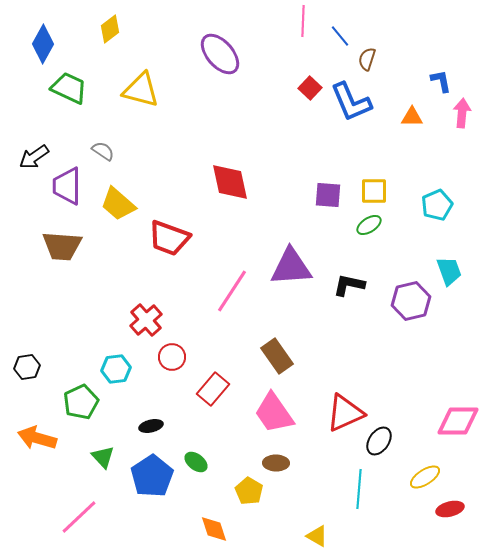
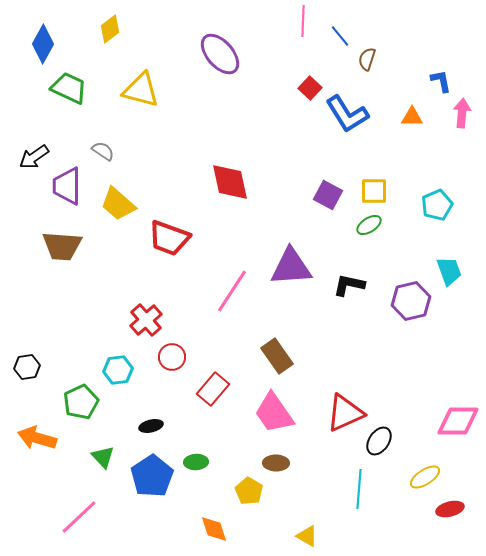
blue L-shape at (351, 102): moved 4 px left, 12 px down; rotated 9 degrees counterclockwise
purple square at (328, 195): rotated 24 degrees clockwise
cyan hexagon at (116, 369): moved 2 px right, 1 px down
green ellipse at (196, 462): rotated 40 degrees counterclockwise
yellow triangle at (317, 536): moved 10 px left
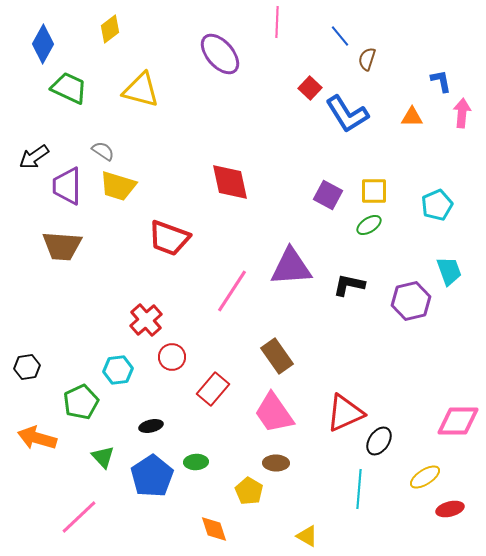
pink line at (303, 21): moved 26 px left, 1 px down
yellow trapezoid at (118, 204): moved 18 px up; rotated 24 degrees counterclockwise
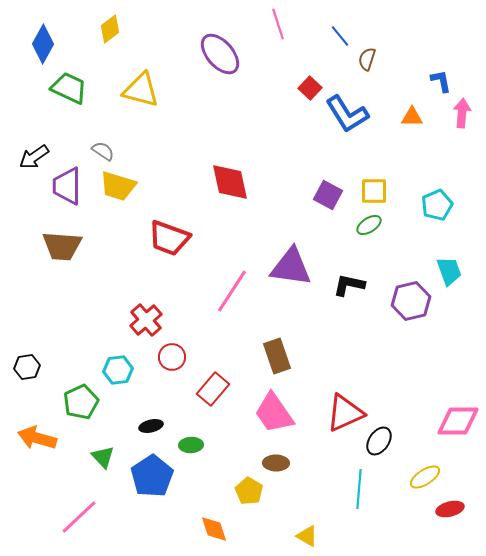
pink line at (277, 22): moved 1 px right, 2 px down; rotated 20 degrees counterclockwise
purple triangle at (291, 267): rotated 12 degrees clockwise
brown rectangle at (277, 356): rotated 16 degrees clockwise
green ellipse at (196, 462): moved 5 px left, 17 px up
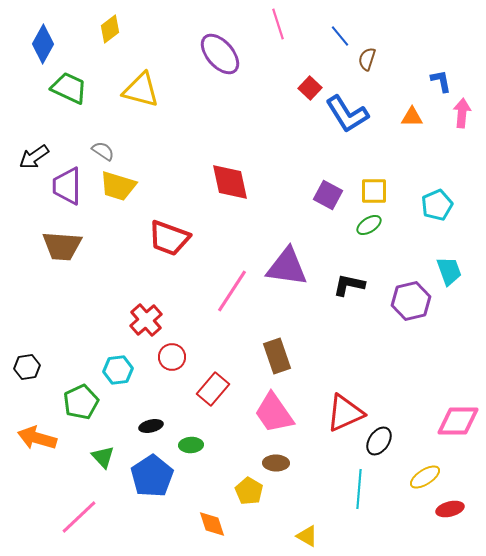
purple triangle at (291, 267): moved 4 px left
orange diamond at (214, 529): moved 2 px left, 5 px up
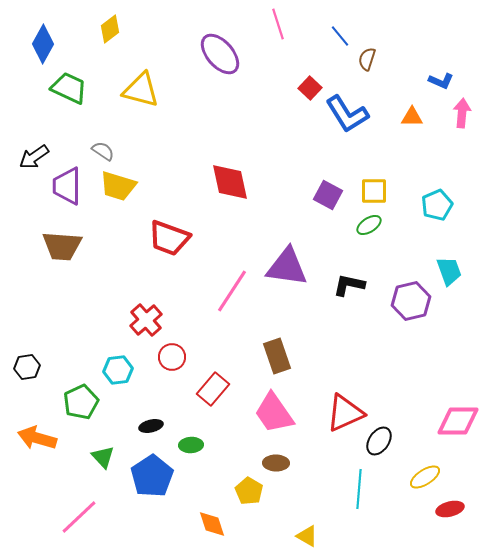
blue L-shape at (441, 81): rotated 125 degrees clockwise
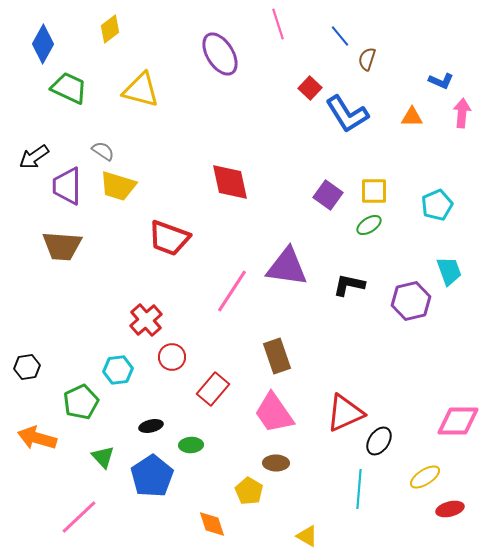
purple ellipse at (220, 54): rotated 9 degrees clockwise
purple square at (328, 195): rotated 8 degrees clockwise
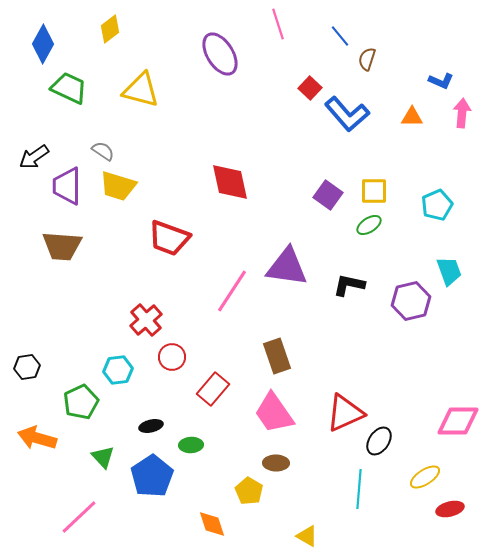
blue L-shape at (347, 114): rotated 9 degrees counterclockwise
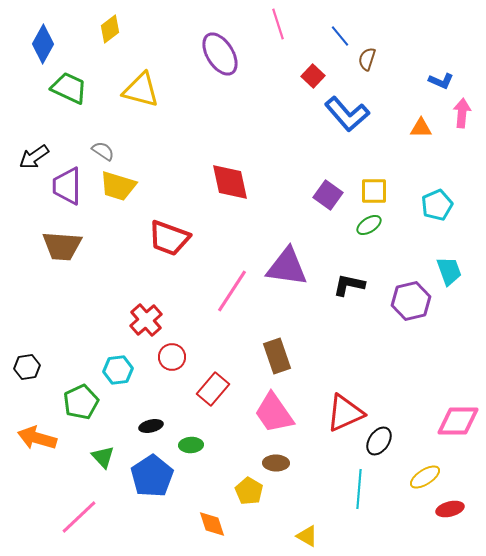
red square at (310, 88): moved 3 px right, 12 px up
orange triangle at (412, 117): moved 9 px right, 11 px down
